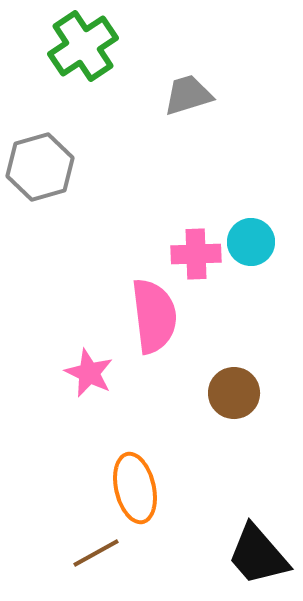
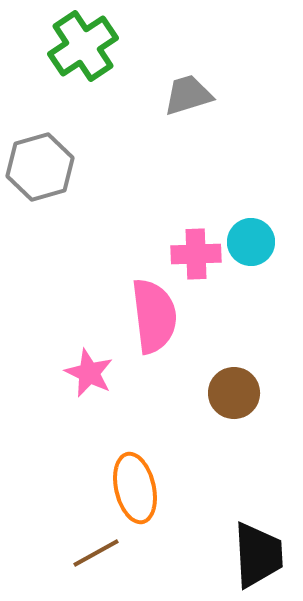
black trapezoid: rotated 142 degrees counterclockwise
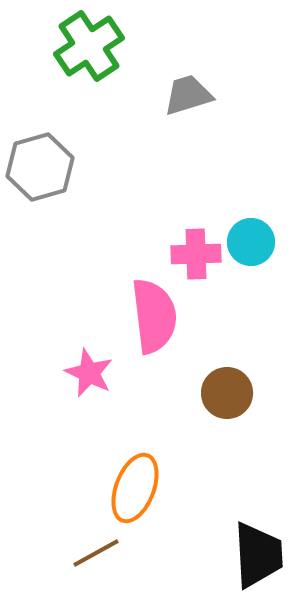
green cross: moved 6 px right
brown circle: moved 7 px left
orange ellipse: rotated 34 degrees clockwise
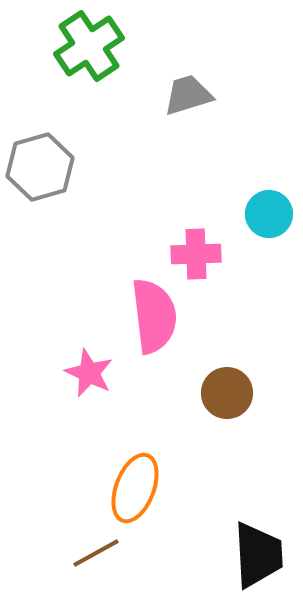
cyan circle: moved 18 px right, 28 px up
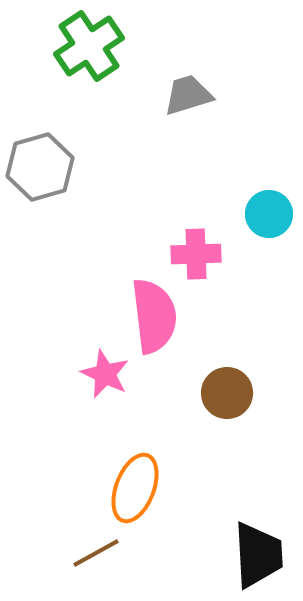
pink star: moved 16 px right, 1 px down
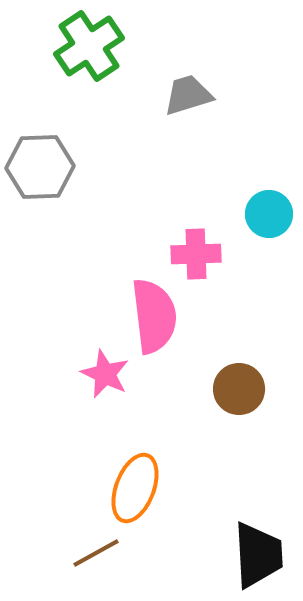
gray hexagon: rotated 14 degrees clockwise
brown circle: moved 12 px right, 4 px up
